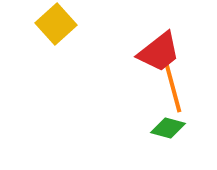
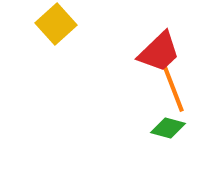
red trapezoid: rotated 6 degrees counterclockwise
orange line: rotated 6 degrees counterclockwise
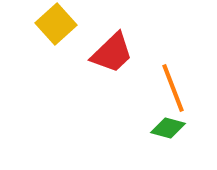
red trapezoid: moved 47 px left, 1 px down
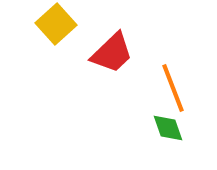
green diamond: rotated 56 degrees clockwise
